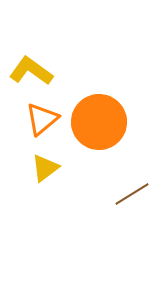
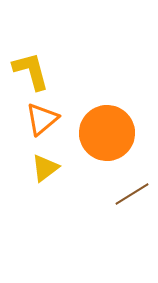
yellow L-shape: rotated 39 degrees clockwise
orange circle: moved 8 px right, 11 px down
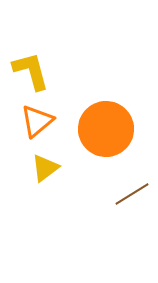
orange triangle: moved 5 px left, 2 px down
orange circle: moved 1 px left, 4 px up
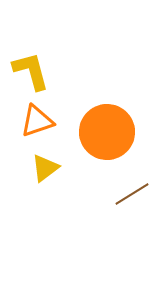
orange triangle: rotated 21 degrees clockwise
orange circle: moved 1 px right, 3 px down
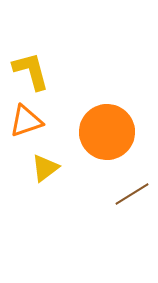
orange triangle: moved 11 px left
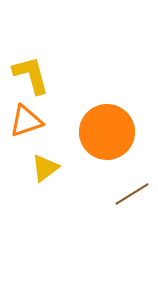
yellow L-shape: moved 4 px down
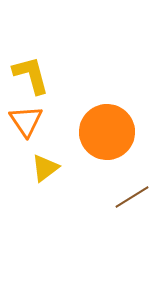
orange triangle: rotated 45 degrees counterclockwise
brown line: moved 3 px down
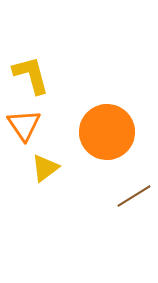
orange triangle: moved 2 px left, 4 px down
brown line: moved 2 px right, 1 px up
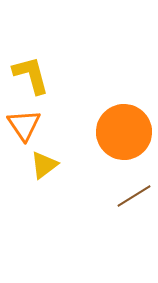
orange circle: moved 17 px right
yellow triangle: moved 1 px left, 3 px up
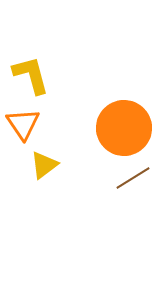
orange triangle: moved 1 px left, 1 px up
orange circle: moved 4 px up
brown line: moved 1 px left, 18 px up
